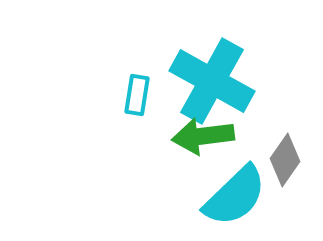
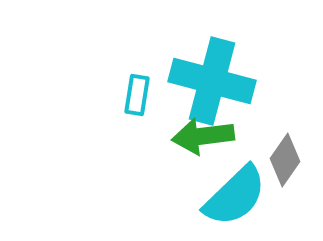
cyan cross: rotated 14 degrees counterclockwise
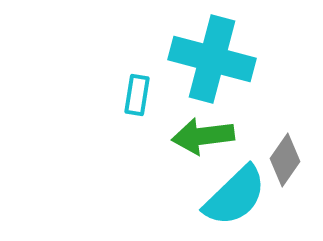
cyan cross: moved 22 px up
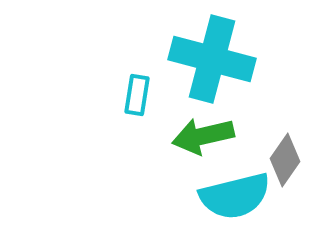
green arrow: rotated 6 degrees counterclockwise
cyan semicircle: rotated 30 degrees clockwise
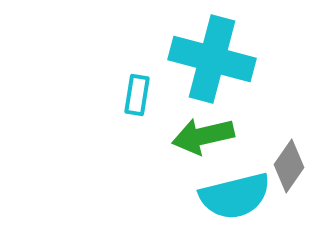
gray diamond: moved 4 px right, 6 px down
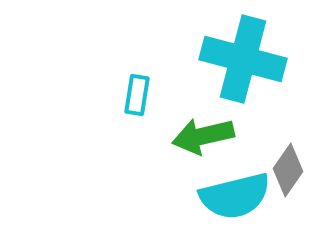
cyan cross: moved 31 px right
gray diamond: moved 1 px left, 4 px down
